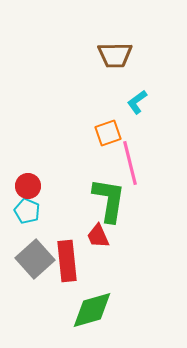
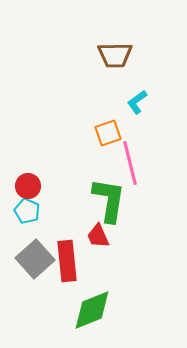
green diamond: rotated 6 degrees counterclockwise
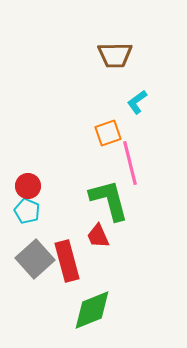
green L-shape: rotated 24 degrees counterclockwise
red rectangle: rotated 9 degrees counterclockwise
